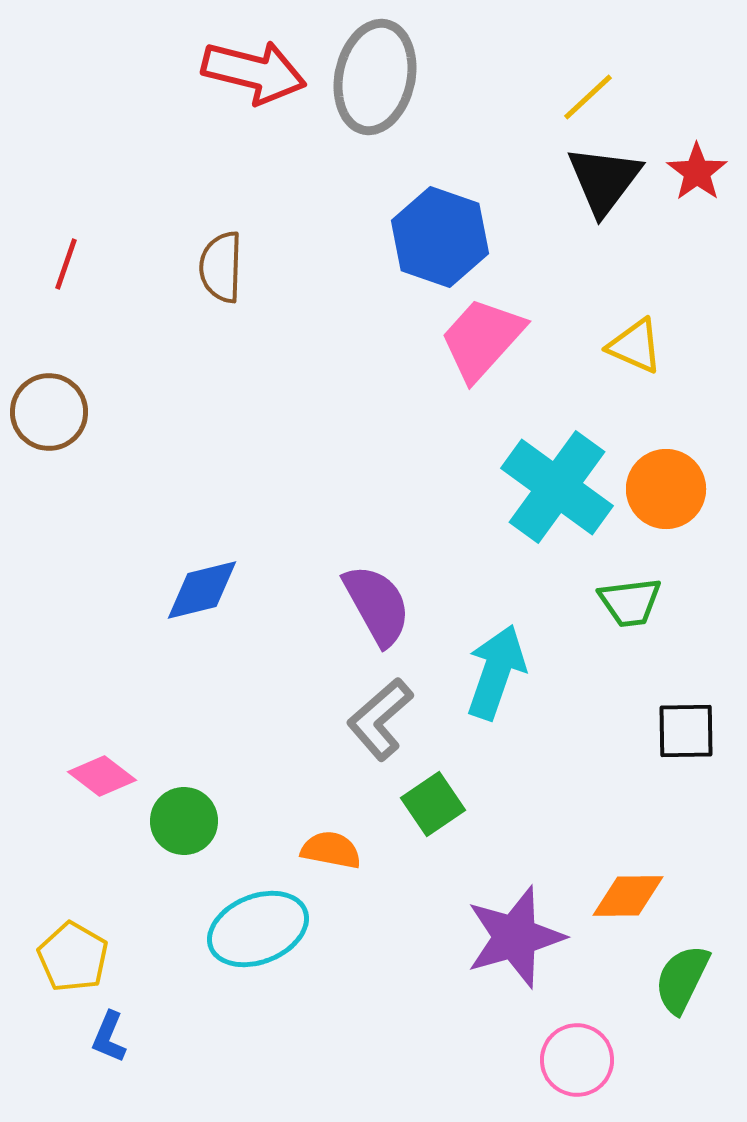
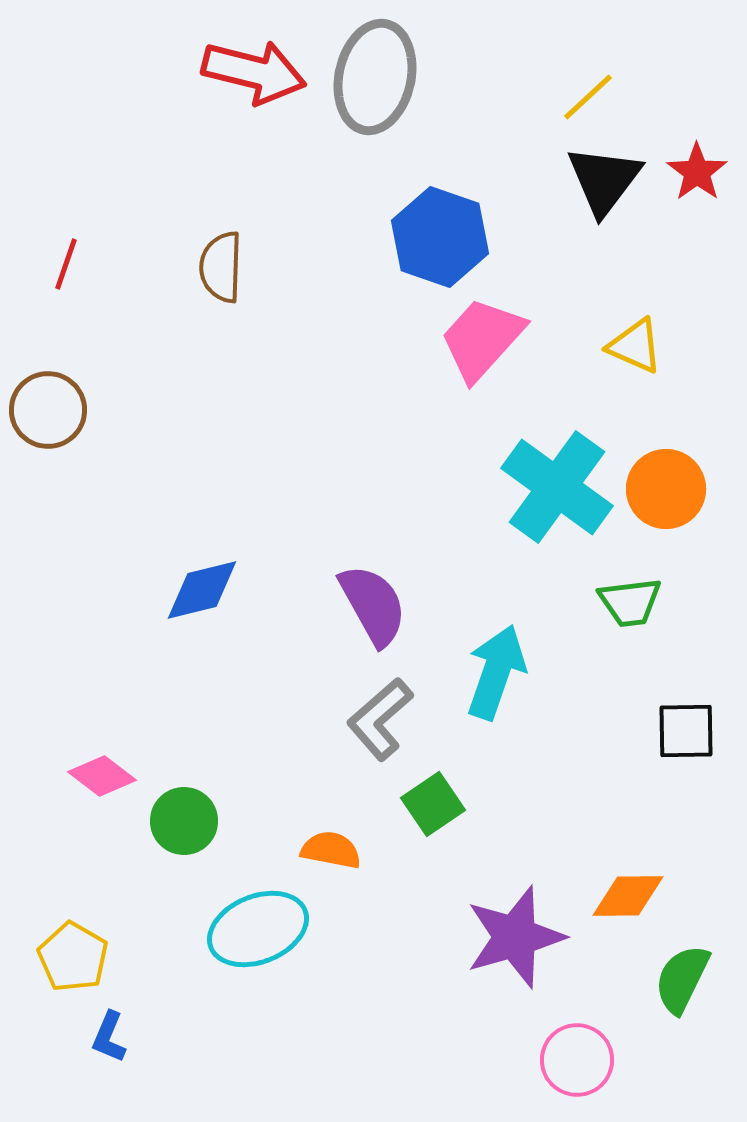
brown circle: moved 1 px left, 2 px up
purple semicircle: moved 4 px left
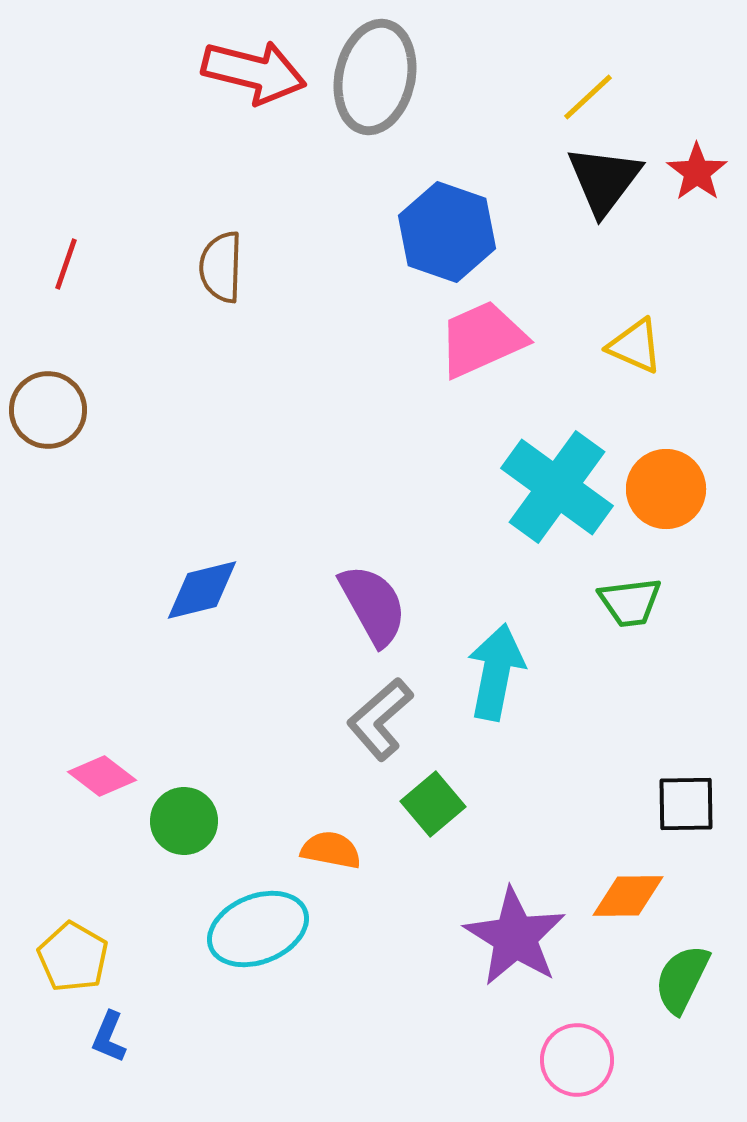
blue hexagon: moved 7 px right, 5 px up
pink trapezoid: rotated 24 degrees clockwise
cyan arrow: rotated 8 degrees counterclockwise
black square: moved 73 px down
green square: rotated 6 degrees counterclockwise
purple star: rotated 24 degrees counterclockwise
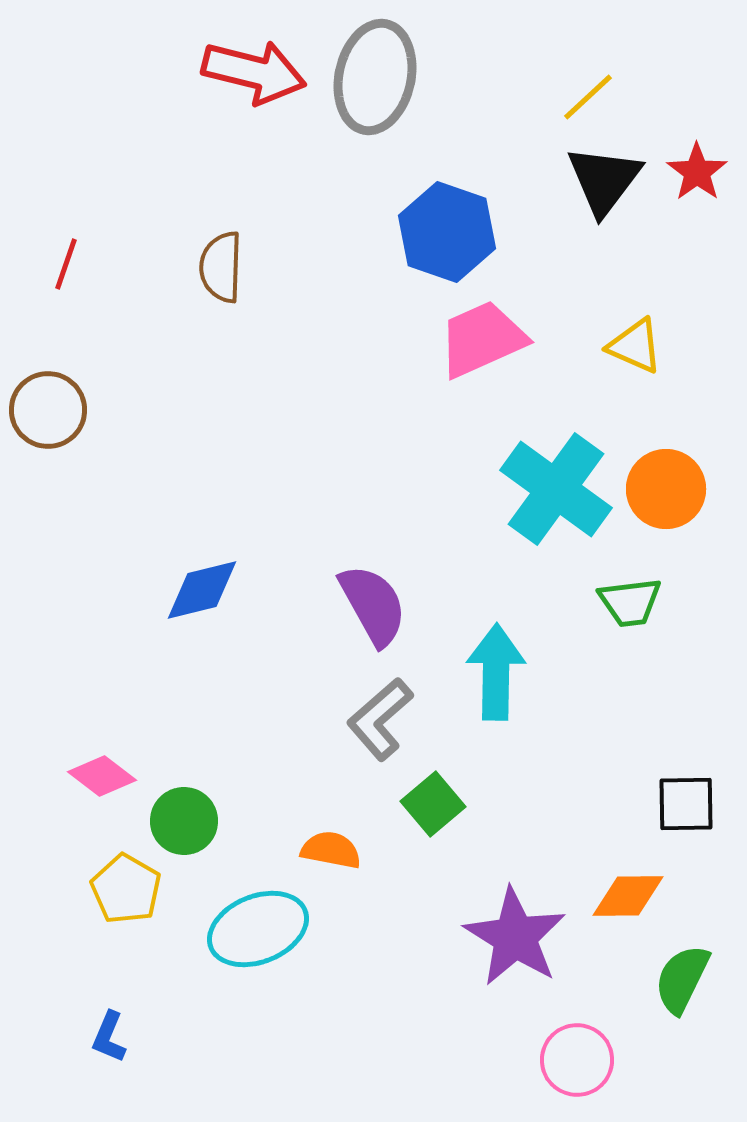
cyan cross: moved 1 px left, 2 px down
cyan arrow: rotated 10 degrees counterclockwise
yellow pentagon: moved 53 px right, 68 px up
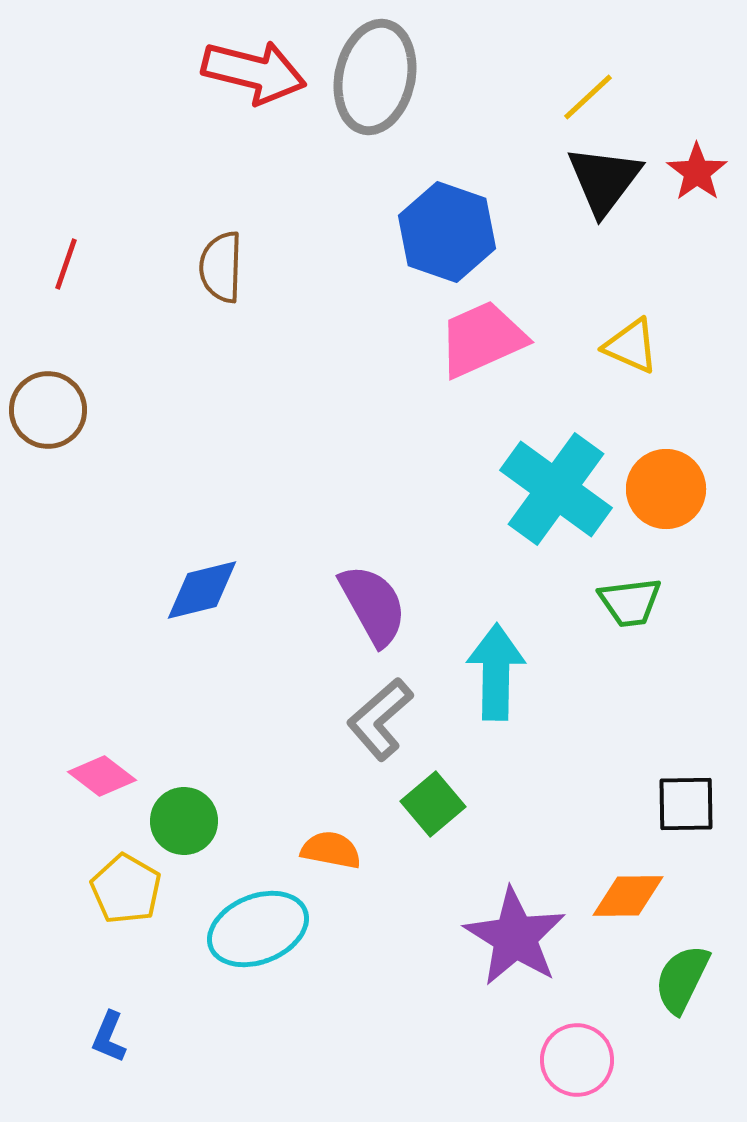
yellow triangle: moved 4 px left
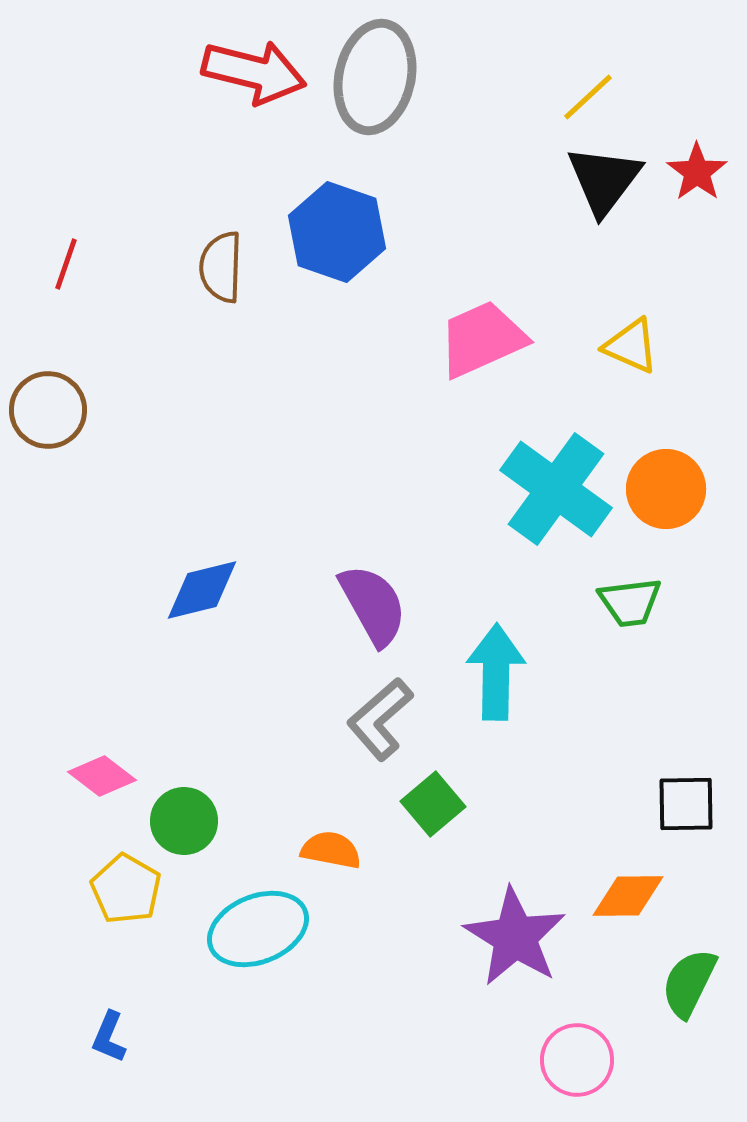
blue hexagon: moved 110 px left
green semicircle: moved 7 px right, 4 px down
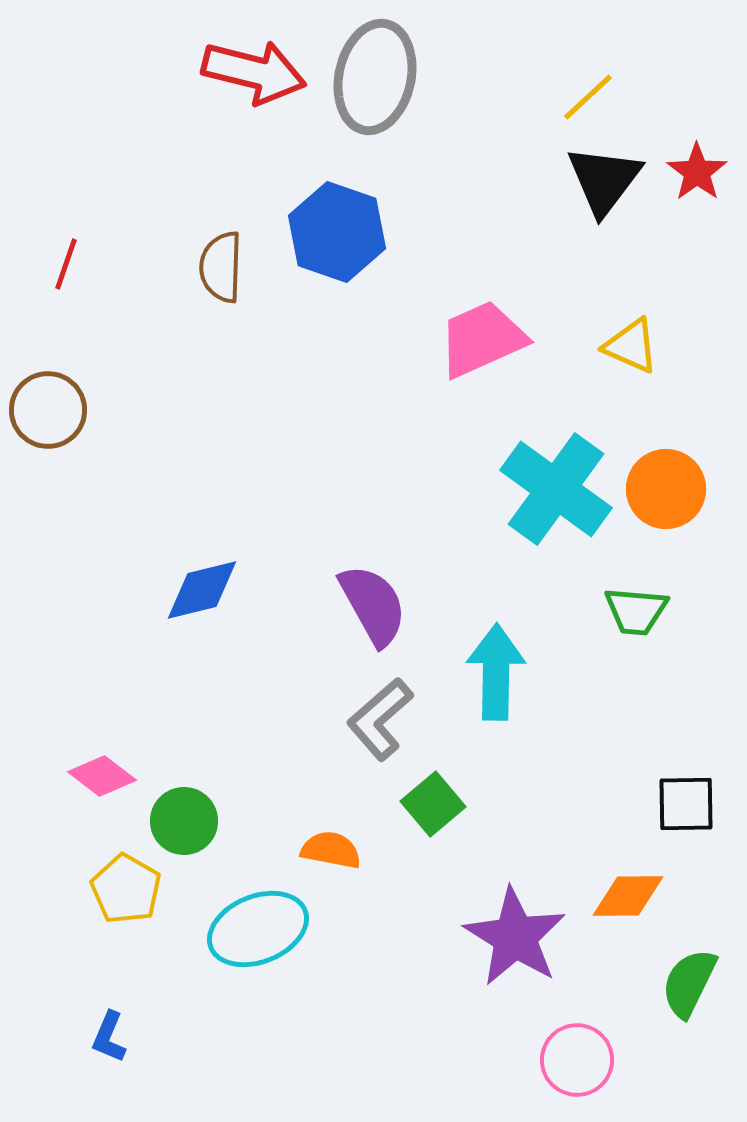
green trapezoid: moved 6 px right, 9 px down; rotated 12 degrees clockwise
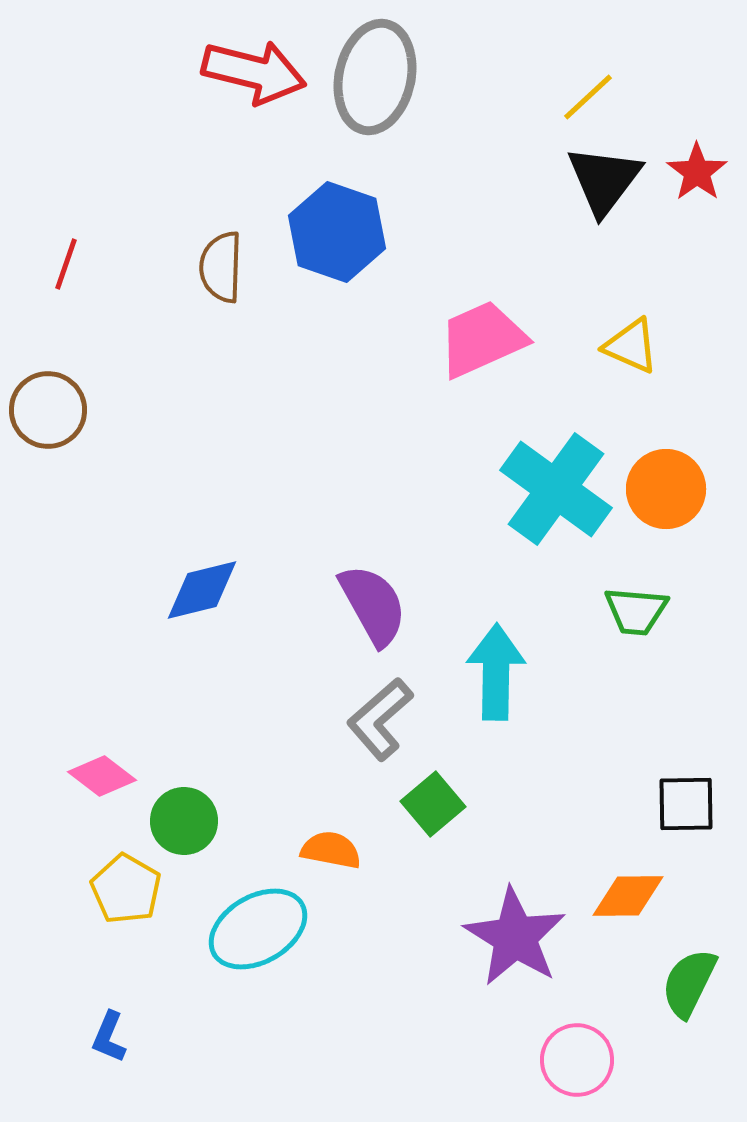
cyan ellipse: rotated 8 degrees counterclockwise
